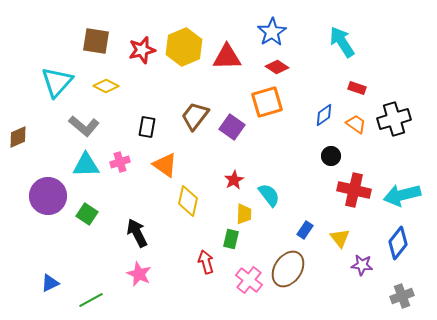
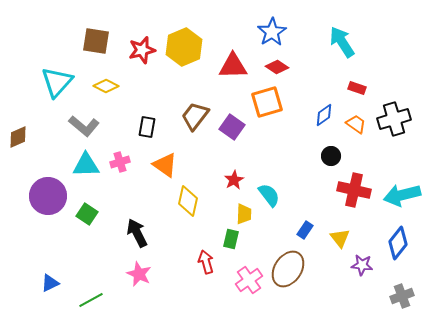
red triangle at (227, 57): moved 6 px right, 9 px down
pink cross at (249, 280): rotated 16 degrees clockwise
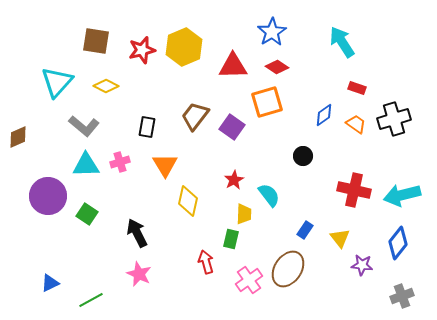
black circle at (331, 156): moved 28 px left
orange triangle at (165, 165): rotated 24 degrees clockwise
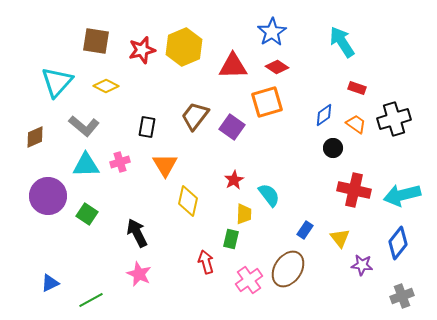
brown diamond at (18, 137): moved 17 px right
black circle at (303, 156): moved 30 px right, 8 px up
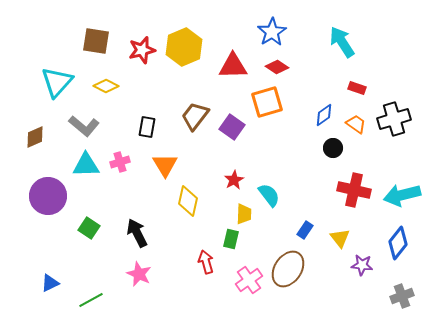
green square at (87, 214): moved 2 px right, 14 px down
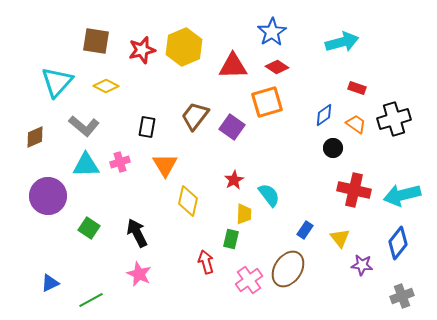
cyan arrow at (342, 42): rotated 108 degrees clockwise
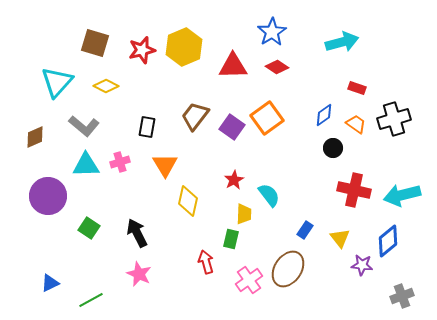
brown square at (96, 41): moved 1 px left, 2 px down; rotated 8 degrees clockwise
orange square at (267, 102): moved 16 px down; rotated 20 degrees counterclockwise
blue diamond at (398, 243): moved 10 px left, 2 px up; rotated 12 degrees clockwise
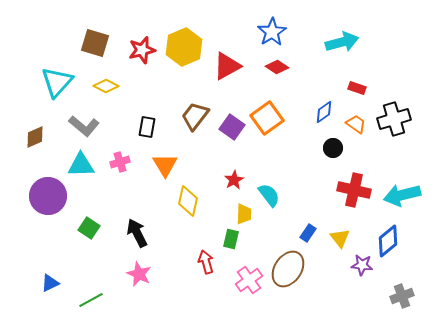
red triangle at (233, 66): moved 6 px left; rotated 28 degrees counterclockwise
blue diamond at (324, 115): moved 3 px up
cyan triangle at (86, 165): moved 5 px left
blue rectangle at (305, 230): moved 3 px right, 3 px down
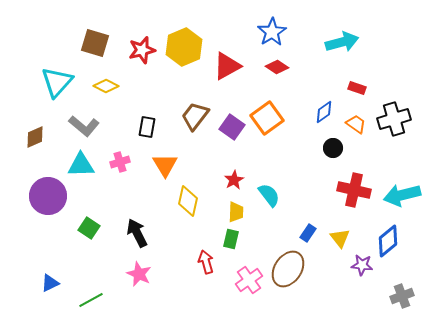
yellow trapezoid at (244, 214): moved 8 px left, 2 px up
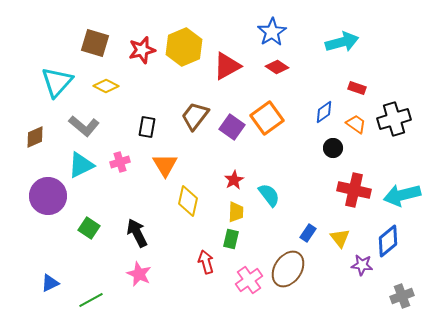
cyan triangle at (81, 165): rotated 24 degrees counterclockwise
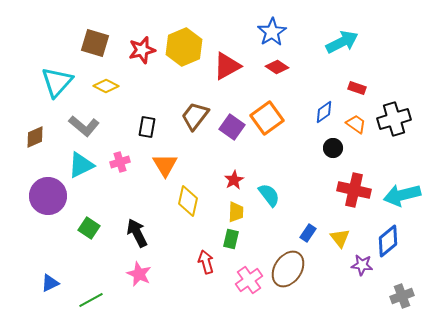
cyan arrow at (342, 42): rotated 12 degrees counterclockwise
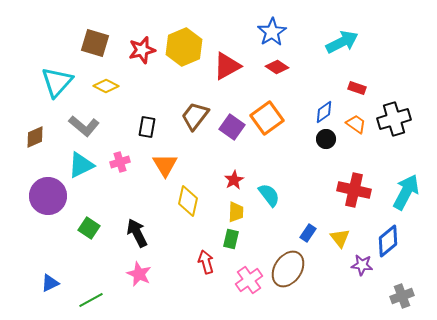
black circle at (333, 148): moved 7 px left, 9 px up
cyan arrow at (402, 195): moved 4 px right, 3 px up; rotated 132 degrees clockwise
